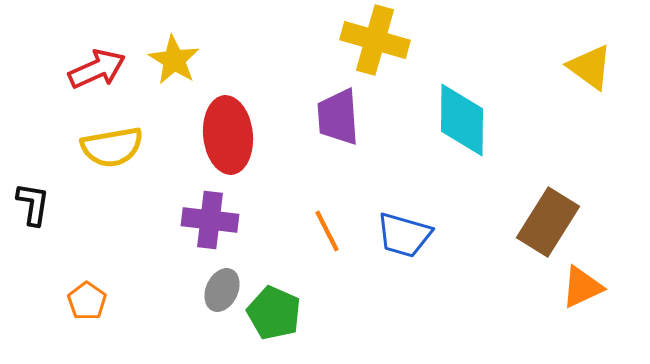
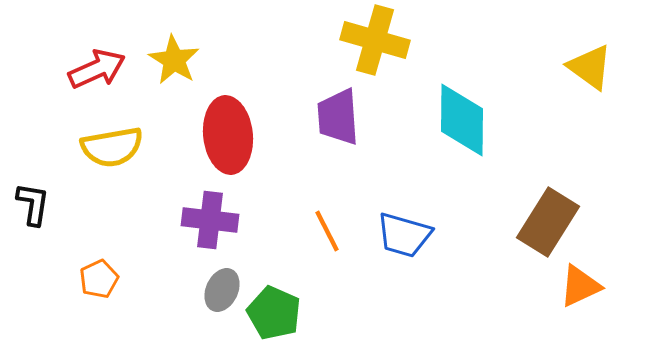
orange triangle: moved 2 px left, 1 px up
orange pentagon: moved 12 px right, 22 px up; rotated 12 degrees clockwise
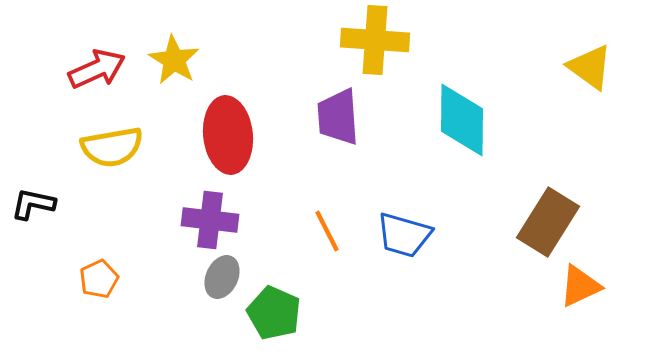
yellow cross: rotated 12 degrees counterclockwise
black L-shape: rotated 87 degrees counterclockwise
gray ellipse: moved 13 px up
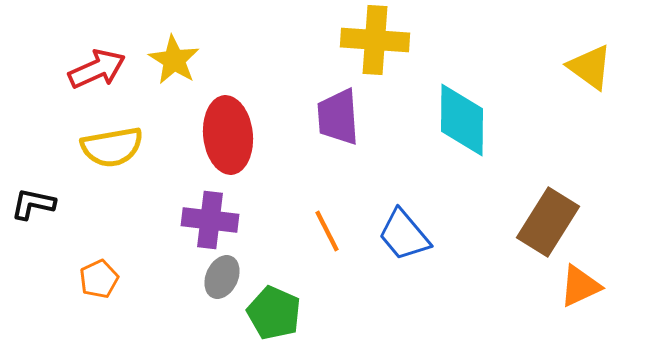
blue trapezoid: rotated 34 degrees clockwise
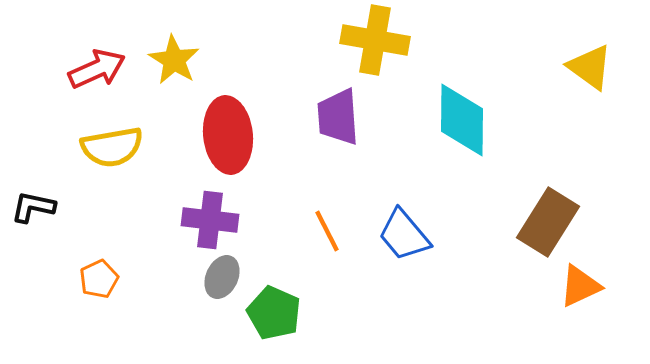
yellow cross: rotated 6 degrees clockwise
black L-shape: moved 3 px down
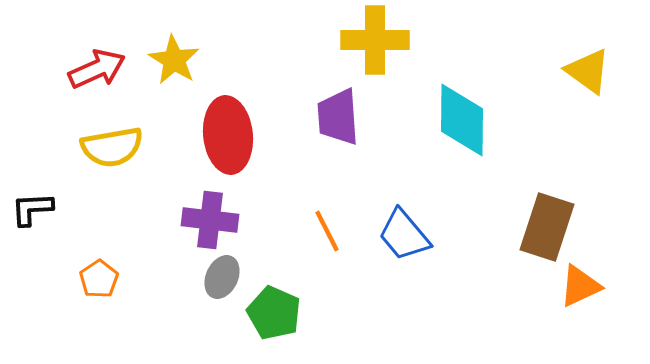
yellow cross: rotated 10 degrees counterclockwise
yellow triangle: moved 2 px left, 4 px down
black L-shape: moved 1 px left, 2 px down; rotated 15 degrees counterclockwise
brown rectangle: moved 1 px left, 5 px down; rotated 14 degrees counterclockwise
orange pentagon: rotated 9 degrees counterclockwise
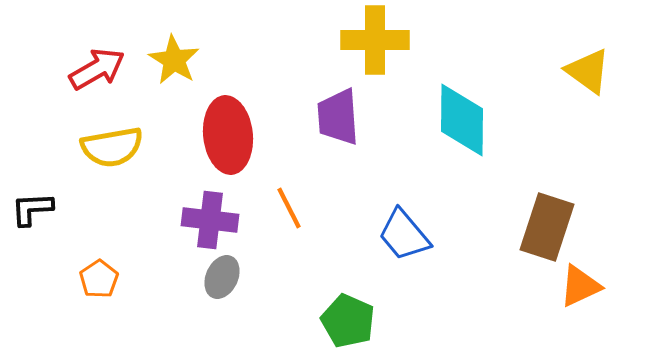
red arrow: rotated 6 degrees counterclockwise
orange line: moved 38 px left, 23 px up
green pentagon: moved 74 px right, 8 px down
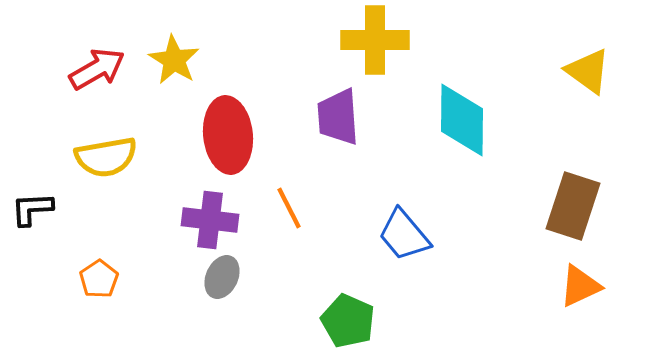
yellow semicircle: moved 6 px left, 10 px down
brown rectangle: moved 26 px right, 21 px up
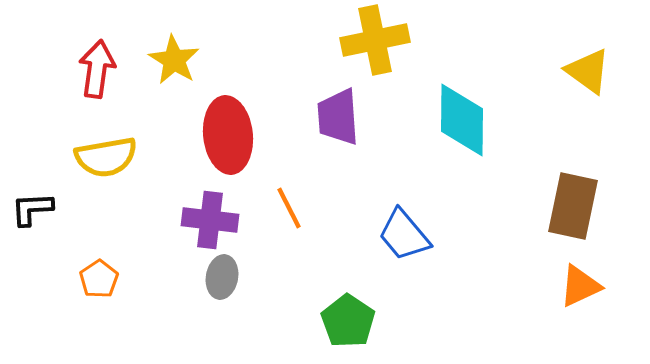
yellow cross: rotated 12 degrees counterclockwise
red arrow: rotated 52 degrees counterclockwise
brown rectangle: rotated 6 degrees counterclockwise
gray ellipse: rotated 15 degrees counterclockwise
green pentagon: rotated 10 degrees clockwise
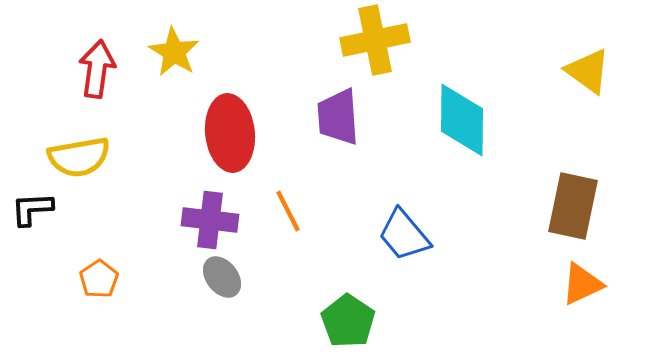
yellow star: moved 8 px up
red ellipse: moved 2 px right, 2 px up
yellow semicircle: moved 27 px left
orange line: moved 1 px left, 3 px down
gray ellipse: rotated 48 degrees counterclockwise
orange triangle: moved 2 px right, 2 px up
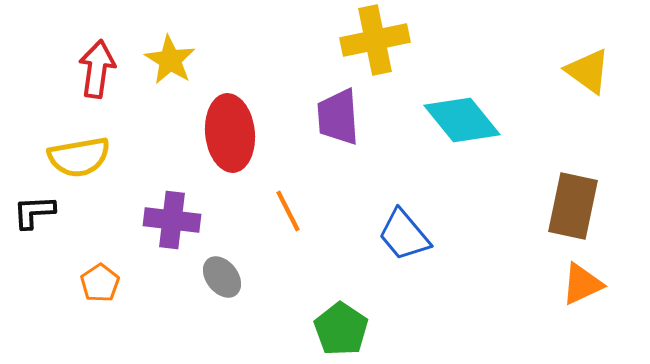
yellow star: moved 4 px left, 8 px down
cyan diamond: rotated 40 degrees counterclockwise
black L-shape: moved 2 px right, 3 px down
purple cross: moved 38 px left
orange pentagon: moved 1 px right, 4 px down
green pentagon: moved 7 px left, 8 px down
